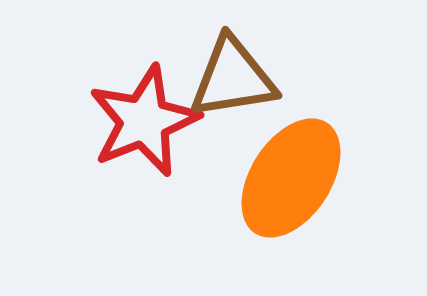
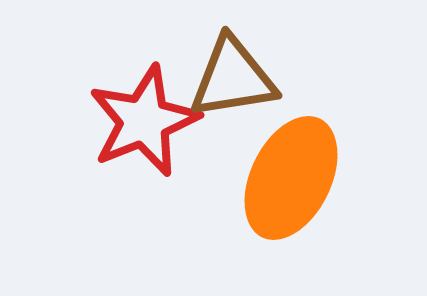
orange ellipse: rotated 7 degrees counterclockwise
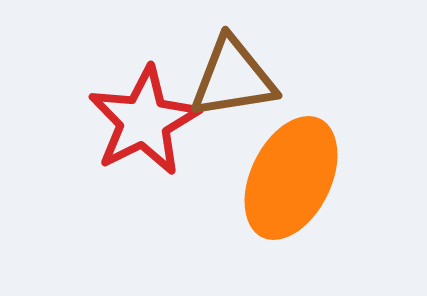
red star: rotated 5 degrees counterclockwise
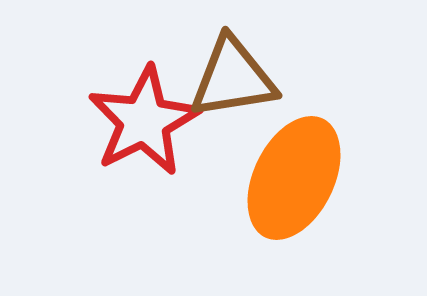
orange ellipse: moved 3 px right
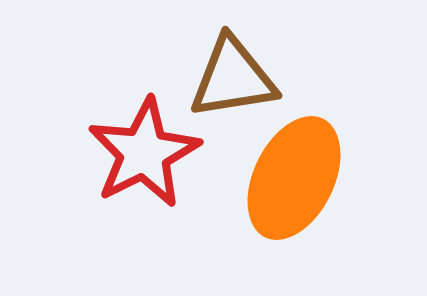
red star: moved 32 px down
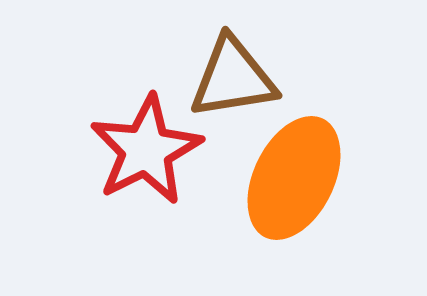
red star: moved 2 px right, 3 px up
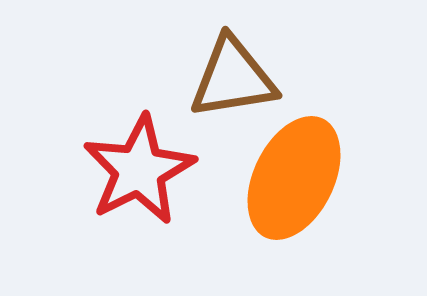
red star: moved 7 px left, 20 px down
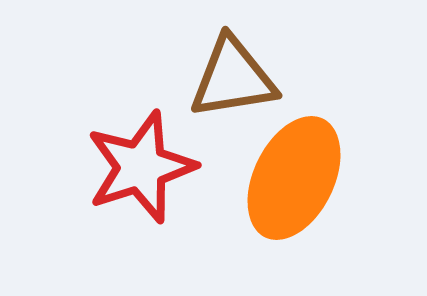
red star: moved 2 px right, 3 px up; rotated 9 degrees clockwise
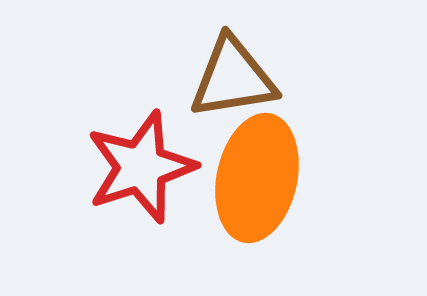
orange ellipse: moved 37 px left; rotated 14 degrees counterclockwise
